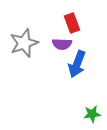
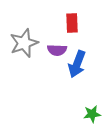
red rectangle: rotated 18 degrees clockwise
purple semicircle: moved 5 px left, 6 px down
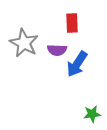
gray star: rotated 24 degrees counterclockwise
blue arrow: rotated 12 degrees clockwise
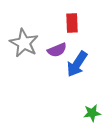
purple semicircle: rotated 24 degrees counterclockwise
green star: moved 1 px up
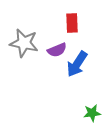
gray star: rotated 16 degrees counterclockwise
